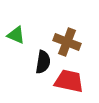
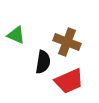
red trapezoid: rotated 144 degrees clockwise
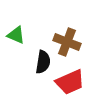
red trapezoid: moved 1 px right, 1 px down
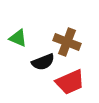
green triangle: moved 2 px right, 3 px down
black semicircle: rotated 60 degrees clockwise
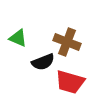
red trapezoid: rotated 40 degrees clockwise
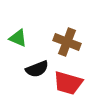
black semicircle: moved 6 px left, 7 px down
red trapezoid: moved 2 px left, 1 px down
